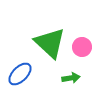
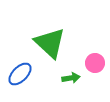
pink circle: moved 13 px right, 16 px down
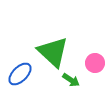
green triangle: moved 3 px right, 9 px down
green arrow: moved 2 px down; rotated 42 degrees clockwise
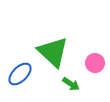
green arrow: moved 4 px down
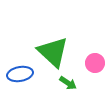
blue ellipse: rotated 35 degrees clockwise
green arrow: moved 3 px left, 1 px up
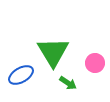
green triangle: rotated 16 degrees clockwise
blue ellipse: moved 1 px right, 1 px down; rotated 20 degrees counterclockwise
